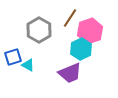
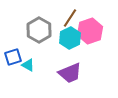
cyan hexagon: moved 11 px left, 11 px up
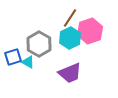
gray hexagon: moved 14 px down
cyan triangle: moved 3 px up
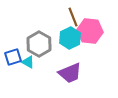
brown line: moved 3 px right, 1 px up; rotated 54 degrees counterclockwise
pink hexagon: rotated 25 degrees clockwise
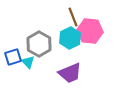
cyan triangle: rotated 16 degrees clockwise
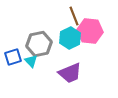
brown line: moved 1 px right, 1 px up
gray hexagon: rotated 20 degrees clockwise
cyan triangle: moved 3 px right, 1 px up
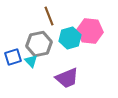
brown line: moved 25 px left
cyan hexagon: rotated 10 degrees clockwise
purple trapezoid: moved 3 px left, 5 px down
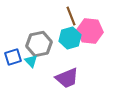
brown line: moved 22 px right
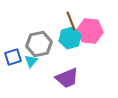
brown line: moved 5 px down
cyan triangle: rotated 24 degrees clockwise
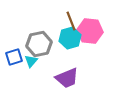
blue square: moved 1 px right
